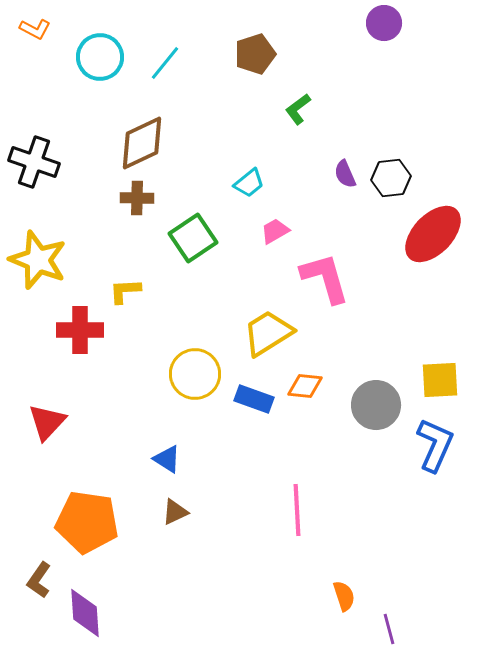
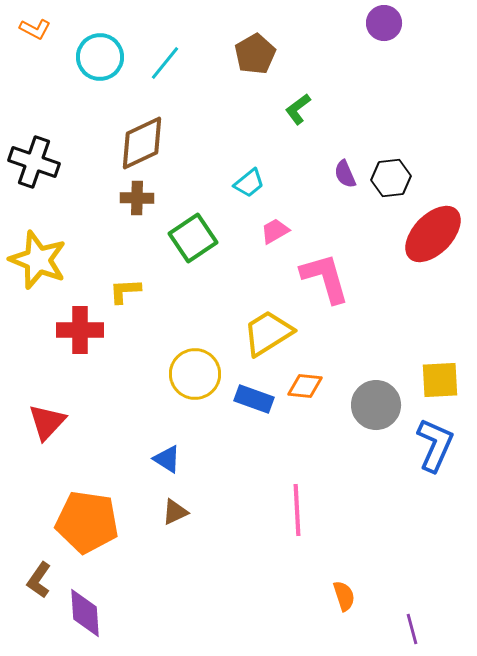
brown pentagon: rotated 12 degrees counterclockwise
purple line: moved 23 px right
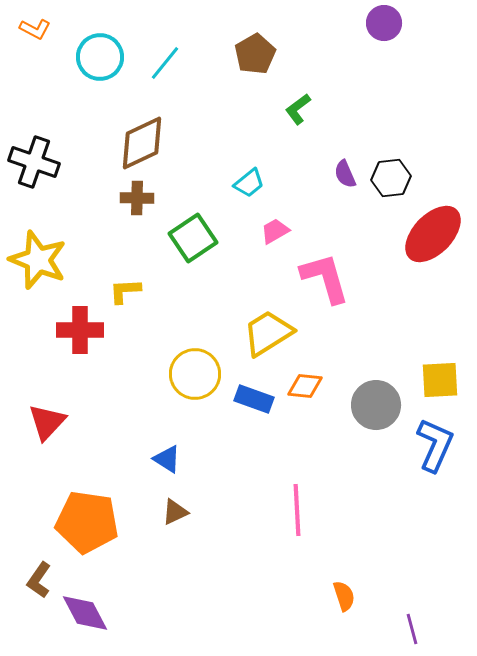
purple diamond: rotated 24 degrees counterclockwise
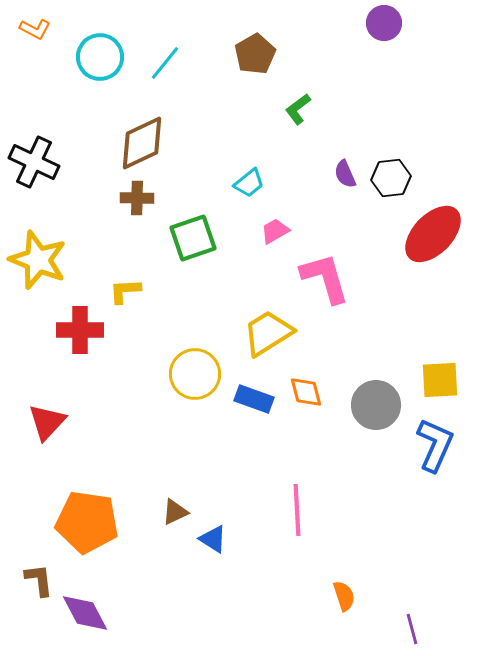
black cross: rotated 6 degrees clockwise
green square: rotated 15 degrees clockwise
orange diamond: moved 1 px right, 6 px down; rotated 69 degrees clockwise
blue triangle: moved 46 px right, 80 px down
brown L-shape: rotated 138 degrees clockwise
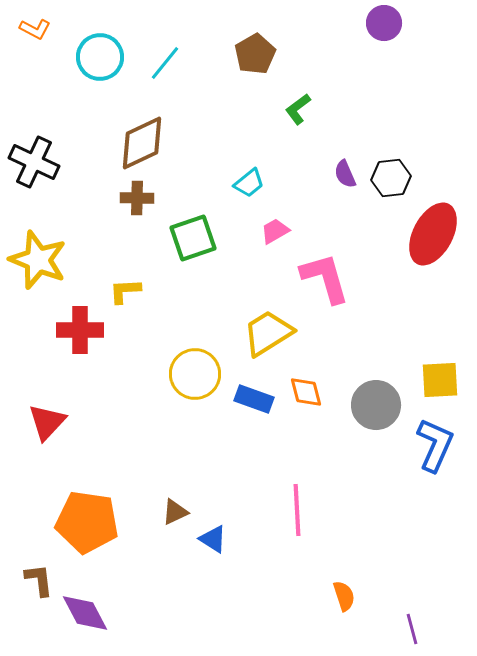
red ellipse: rotated 16 degrees counterclockwise
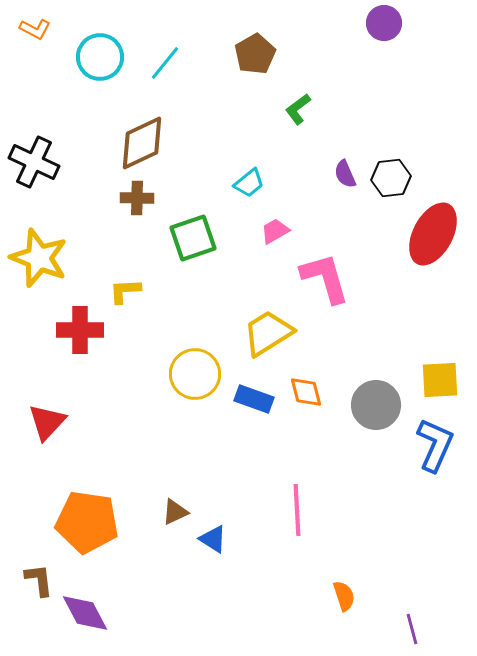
yellow star: moved 1 px right, 2 px up
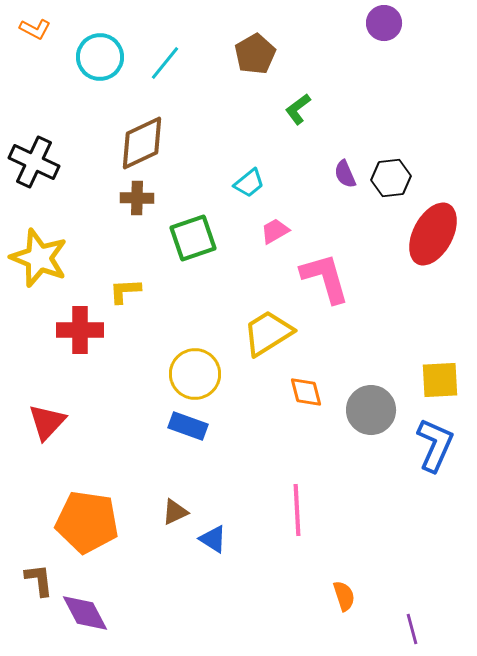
blue rectangle: moved 66 px left, 27 px down
gray circle: moved 5 px left, 5 px down
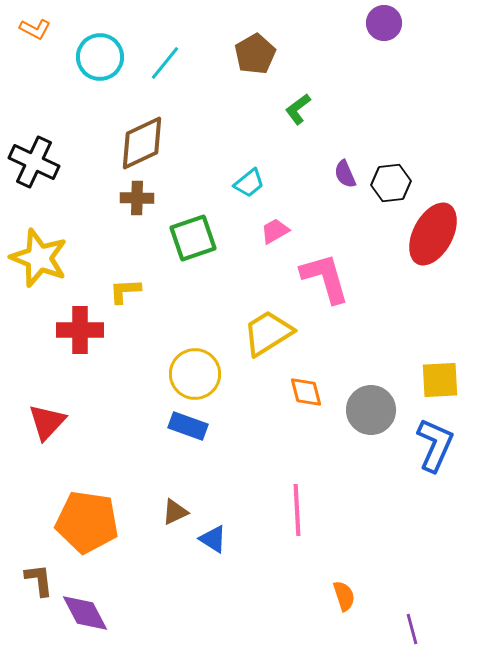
black hexagon: moved 5 px down
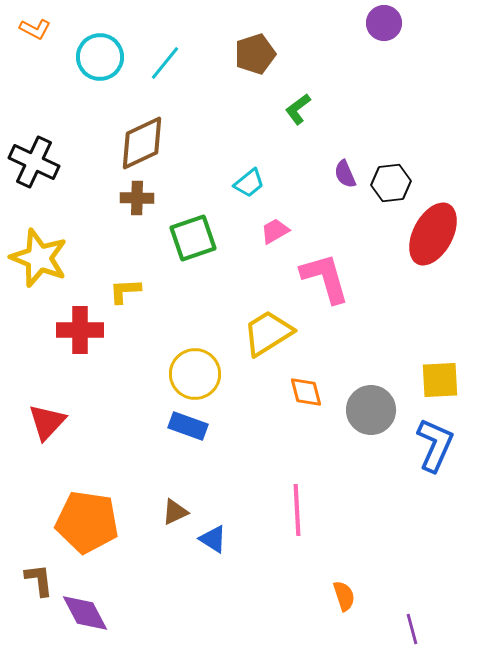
brown pentagon: rotated 12 degrees clockwise
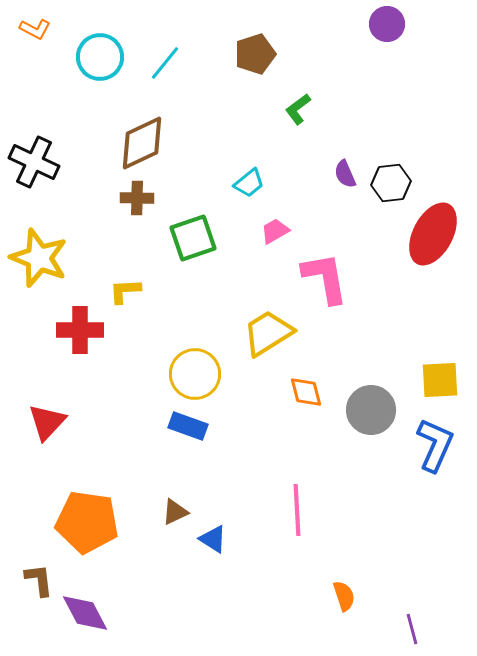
purple circle: moved 3 px right, 1 px down
pink L-shape: rotated 6 degrees clockwise
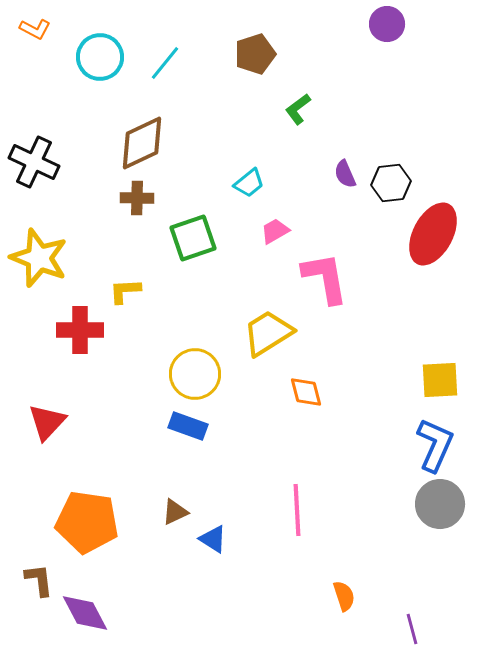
gray circle: moved 69 px right, 94 px down
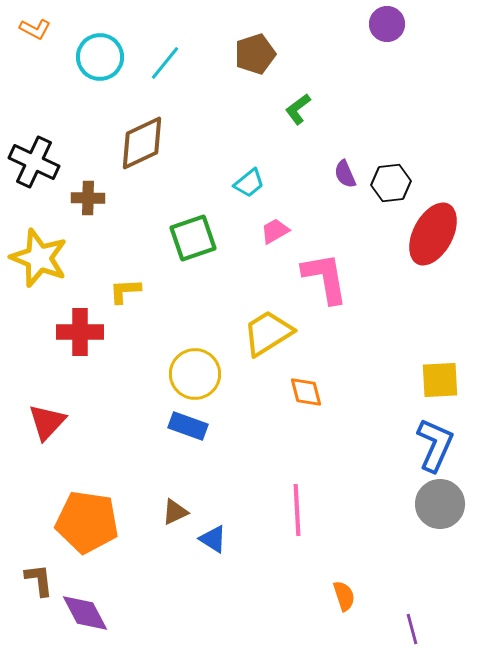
brown cross: moved 49 px left
red cross: moved 2 px down
